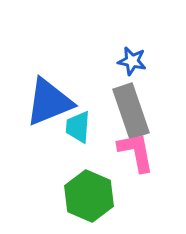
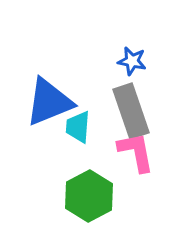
green hexagon: rotated 9 degrees clockwise
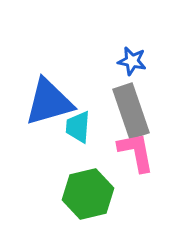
blue triangle: rotated 6 degrees clockwise
green hexagon: moved 1 px left, 2 px up; rotated 15 degrees clockwise
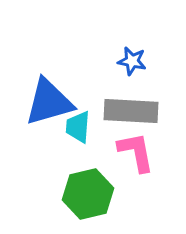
gray rectangle: rotated 68 degrees counterclockwise
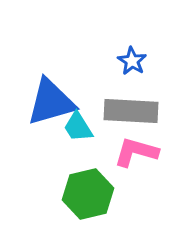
blue star: rotated 20 degrees clockwise
blue triangle: moved 2 px right
cyan trapezoid: rotated 36 degrees counterclockwise
pink L-shape: rotated 63 degrees counterclockwise
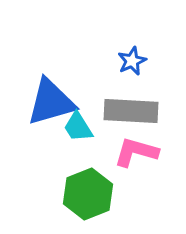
blue star: rotated 16 degrees clockwise
green hexagon: rotated 9 degrees counterclockwise
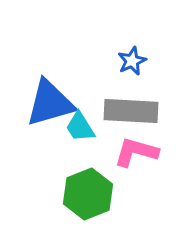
blue triangle: moved 1 px left, 1 px down
cyan trapezoid: moved 2 px right
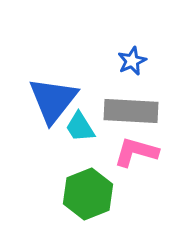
blue triangle: moved 3 px right, 3 px up; rotated 36 degrees counterclockwise
